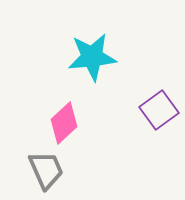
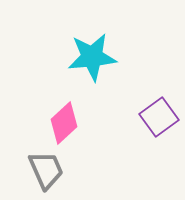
purple square: moved 7 px down
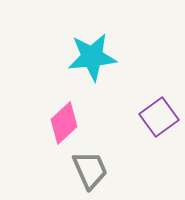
gray trapezoid: moved 44 px right
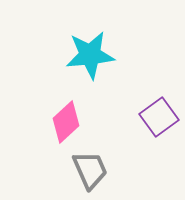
cyan star: moved 2 px left, 2 px up
pink diamond: moved 2 px right, 1 px up
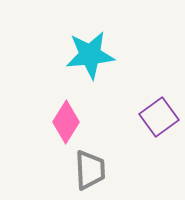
pink diamond: rotated 15 degrees counterclockwise
gray trapezoid: rotated 21 degrees clockwise
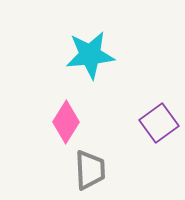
purple square: moved 6 px down
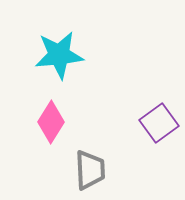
cyan star: moved 31 px left
pink diamond: moved 15 px left
